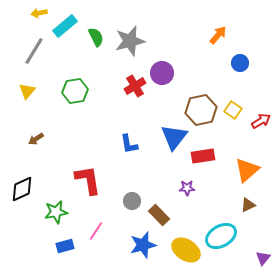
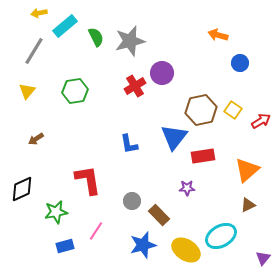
orange arrow: rotated 114 degrees counterclockwise
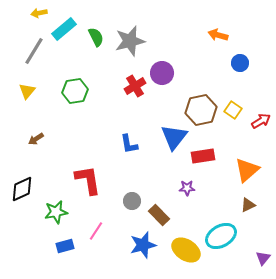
cyan rectangle: moved 1 px left, 3 px down
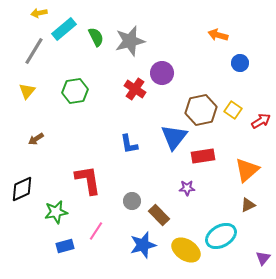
red cross: moved 3 px down; rotated 25 degrees counterclockwise
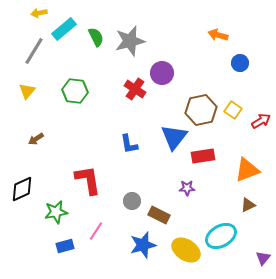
green hexagon: rotated 15 degrees clockwise
orange triangle: rotated 20 degrees clockwise
brown rectangle: rotated 20 degrees counterclockwise
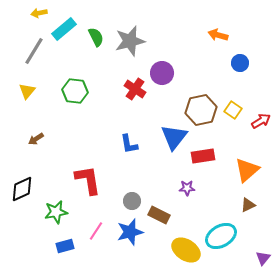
orange triangle: rotated 20 degrees counterclockwise
blue star: moved 13 px left, 13 px up
